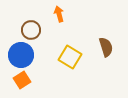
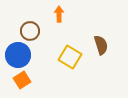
orange arrow: rotated 14 degrees clockwise
brown circle: moved 1 px left, 1 px down
brown semicircle: moved 5 px left, 2 px up
blue circle: moved 3 px left
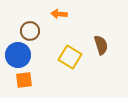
orange arrow: rotated 84 degrees counterclockwise
orange square: moved 2 px right; rotated 24 degrees clockwise
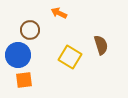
orange arrow: moved 1 px up; rotated 21 degrees clockwise
brown circle: moved 1 px up
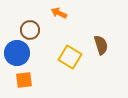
blue circle: moved 1 px left, 2 px up
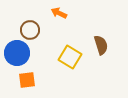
orange square: moved 3 px right
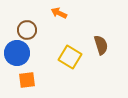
brown circle: moved 3 px left
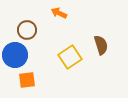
blue circle: moved 2 px left, 2 px down
yellow square: rotated 25 degrees clockwise
